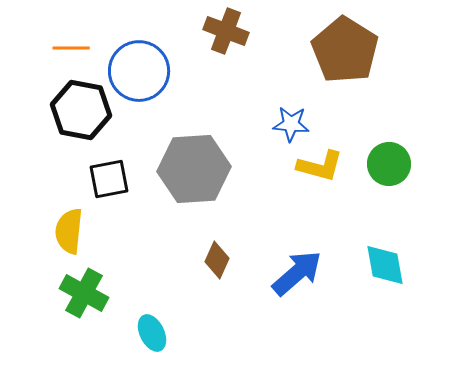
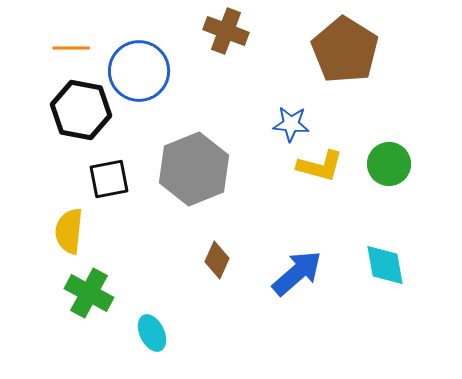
gray hexagon: rotated 18 degrees counterclockwise
green cross: moved 5 px right
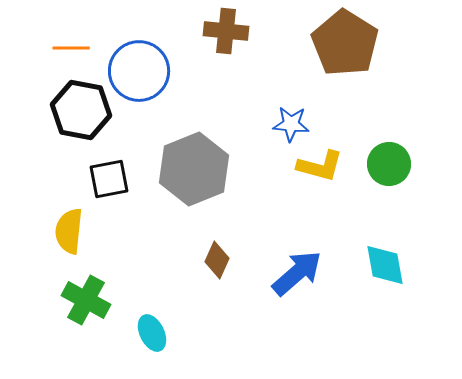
brown cross: rotated 15 degrees counterclockwise
brown pentagon: moved 7 px up
green cross: moved 3 px left, 7 px down
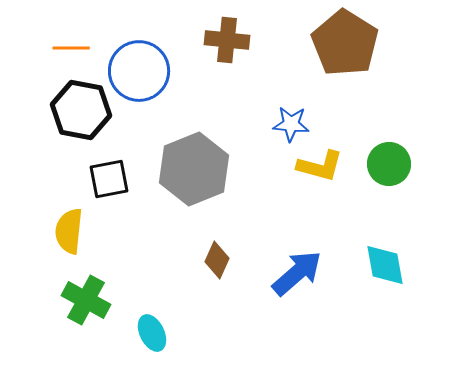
brown cross: moved 1 px right, 9 px down
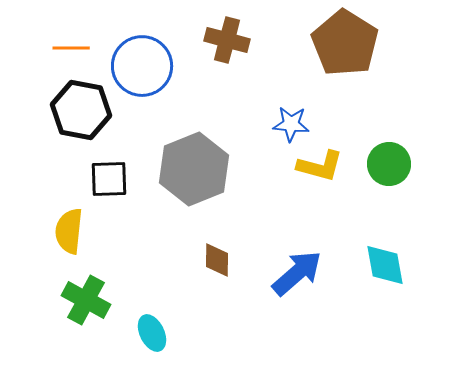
brown cross: rotated 9 degrees clockwise
blue circle: moved 3 px right, 5 px up
black square: rotated 9 degrees clockwise
brown diamond: rotated 24 degrees counterclockwise
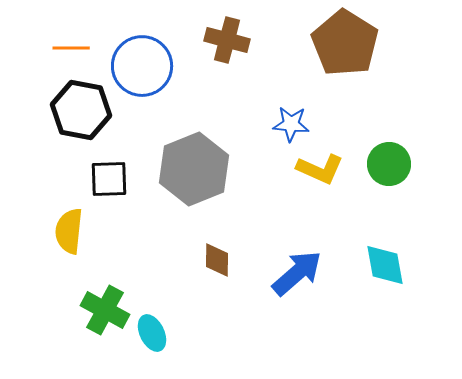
yellow L-shape: moved 3 px down; rotated 9 degrees clockwise
green cross: moved 19 px right, 10 px down
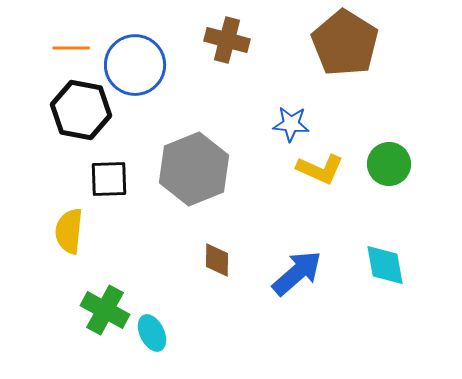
blue circle: moved 7 px left, 1 px up
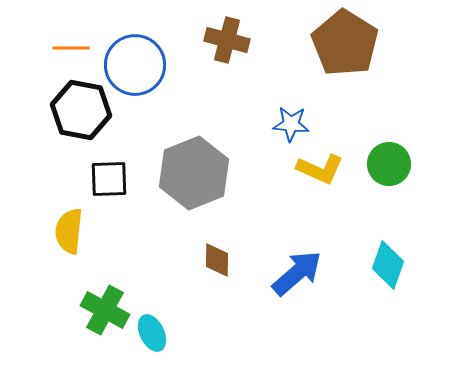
gray hexagon: moved 4 px down
cyan diamond: moved 3 px right; rotated 30 degrees clockwise
